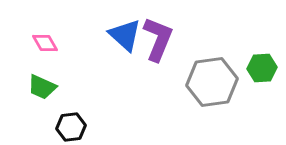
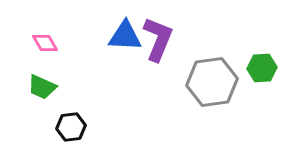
blue triangle: moved 1 px down; rotated 39 degrees counterclockwise
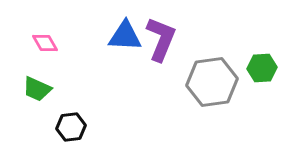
purple L-shape: moved 3 px right
green trapezoid: moved 5 px left, 2 px down
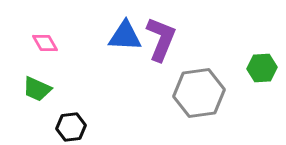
gray hexagon: moved 13 px left, 11 px down
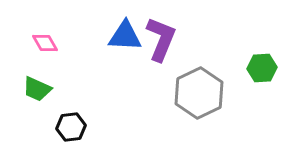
gray hexagon: rotated 18 degrees counterclockwise
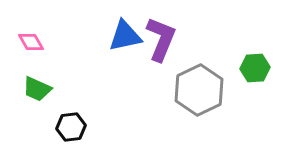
blue triangle: rotated 15 degrees counterclockwise
pink diamond: moved 14 px left, 1 px up
green hexagon: moved 7 px left
gray hexagon: moved 3 px up
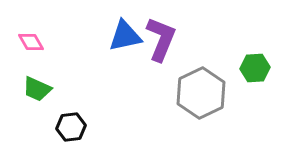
gray hexagon: moved 2 px right, 3 px down
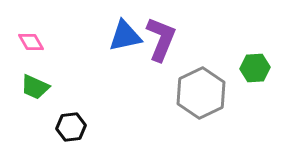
green trapezoid: moved 2 px left, 2 px up
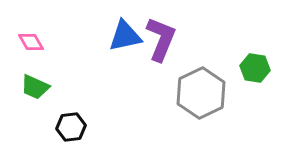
green hexagon: rotated 12 degrees clockwise
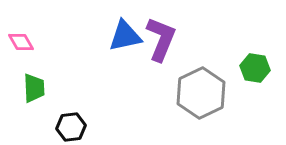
pink diamond: moved 10 px left
green trapezoid: moved 1 px left, 1 px down; rotated 116 degrees counterclockwise
